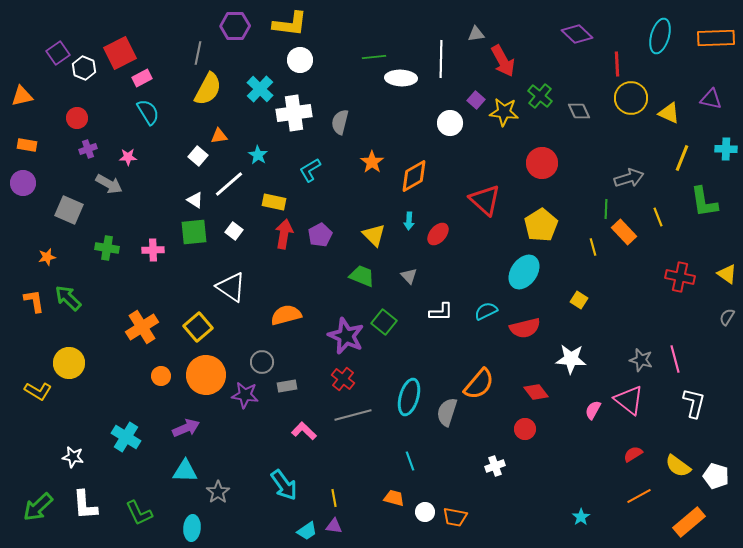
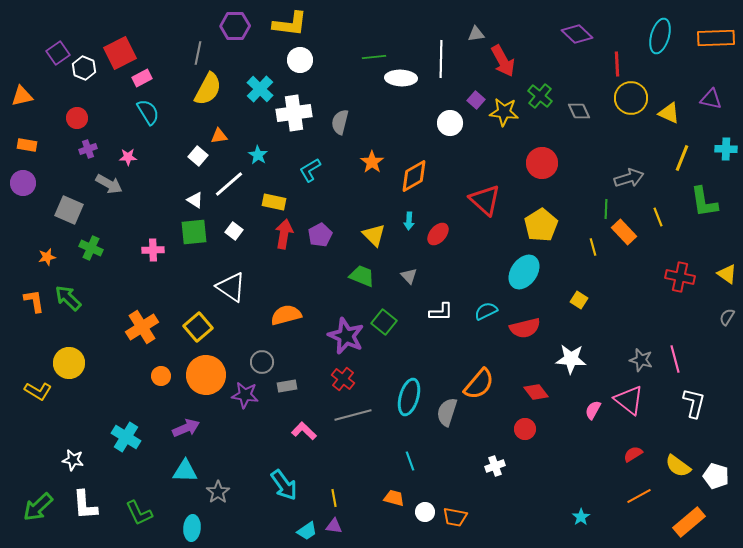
green cross at (107, 248): moved 16 px left; rotated 15 degrees clockwise
white star at (73, 457): moved 3 px down
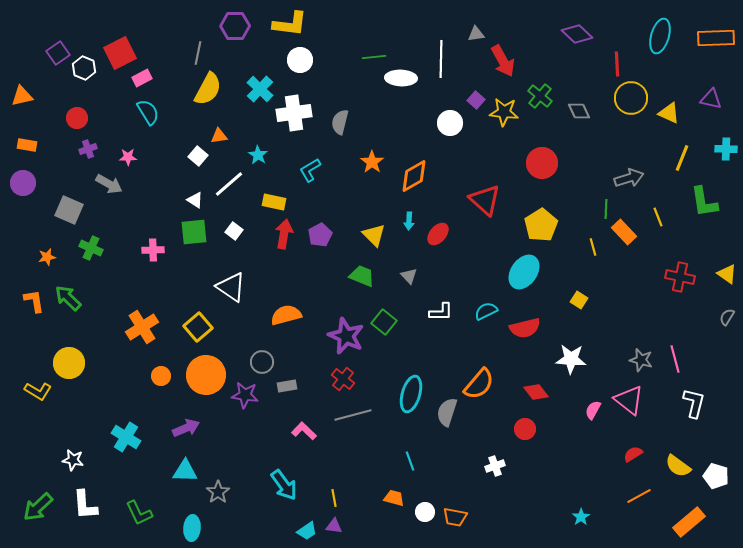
cyan ellipse at (409, 397): moved 2 px right, 3 px up
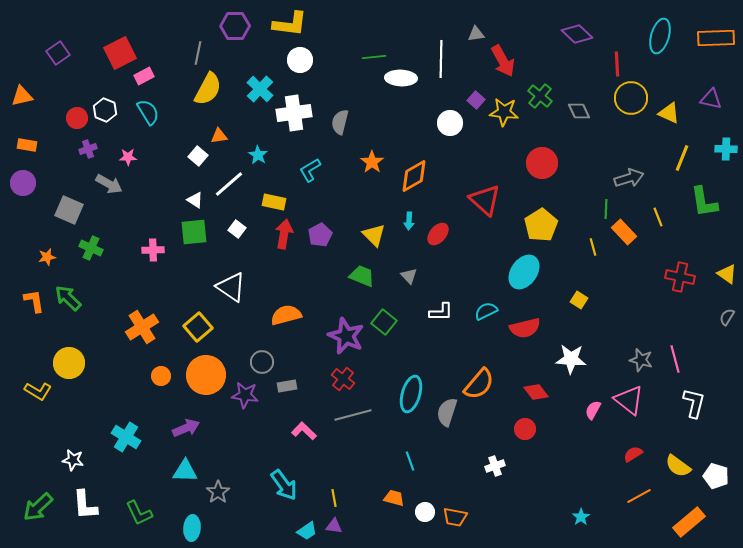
white hexagon at (84, 68): moved 21 px right, 42 px down
pink rectangle at (142, 78): moved 2 px right, 2 px up
white square at (234, 231): moved 3 px right, 2 px up
